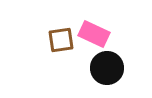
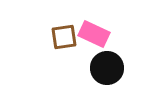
brown square: moved 3 px right, 3 px up
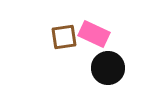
black circle: moved 1 px right
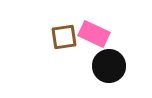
black circle: moved 1 px right, 2 px up
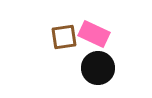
black circle: moved 11 px left, 2 px down
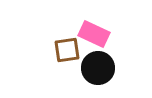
brown square: moved 3 px right, 13 px down
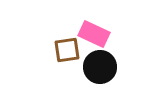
black circle: moved 2 px right, 1 px up
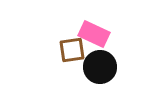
brown square: moved 5 px right
